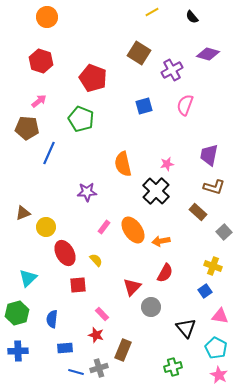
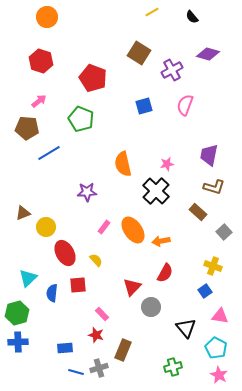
blue line at (49, 153): rotated 35 degrees clockwise
blue semicircle at (52, 319): moved 26 px up
blue cross at (18, 351): moved 9 px up
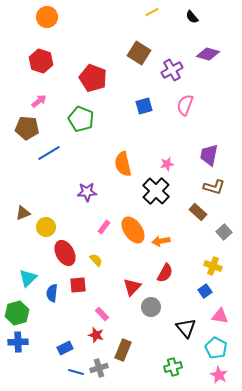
blue rectangle at (65, 348): rotated 21 degrees counterclockwise
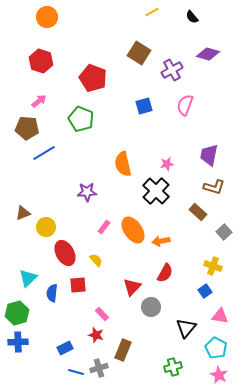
blue line at (49, 153): moved 5 px left
black triangle at (186, 328): rotated 20 degrees clockwise
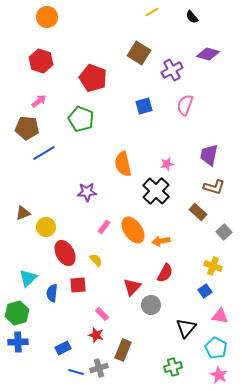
gray circle at (151, 307): moved 2 px up
blue rectangle at (65, 348): moved 2 px left
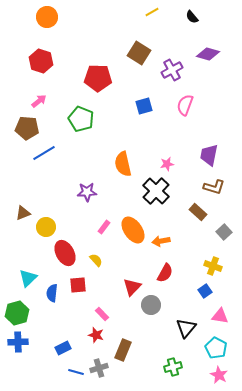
red pentagon at (93, 78): moved 5 px right; rotated 20 degrees counterclockwise
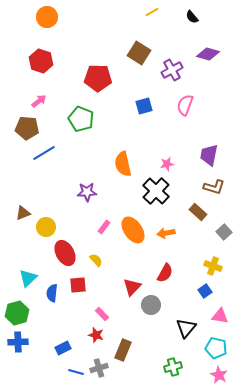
orange arrow at (161, 241): moved 5 px right, 8 px up
cyan pentagon at (216, 348): rotated 15 degrees counterclockwise
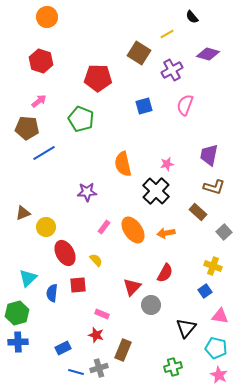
yellow line at (152, 12): moved 15 px right, 22 px down
pink rectangle at (102, 314): rotated 24 degrees counterclockwise
